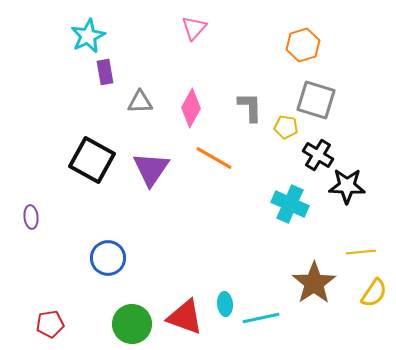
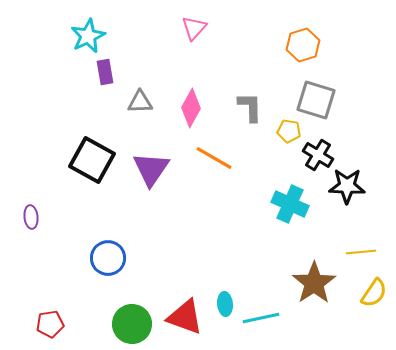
yellow pentagon: moved 3 px right, 4 px down
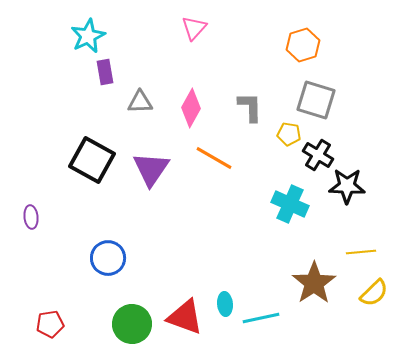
yellow pentagon: moved 3 px down
yellow semicircle: rotated 12 degrees clockwise
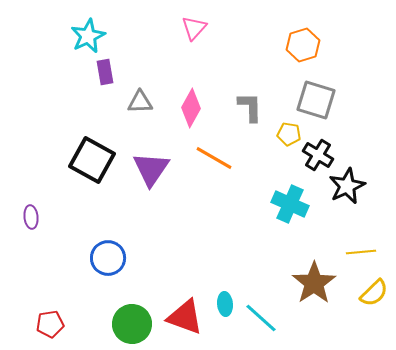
black star: rotated 27 degrees counterclockwise
cyan line: rotated 54 degrees clockwise
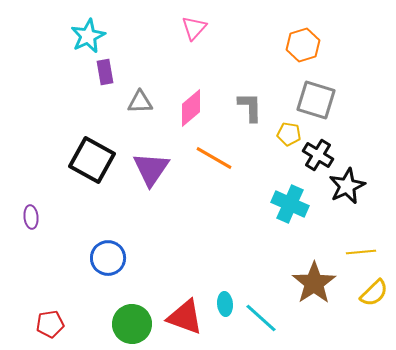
pink diamond: rotated 21 degrees clockwise
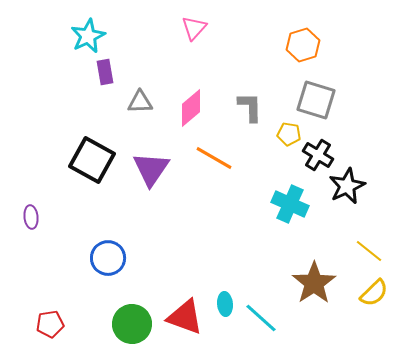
yellow line: moved 8 px right, 1 px up; rotated 44 degrees clockwise
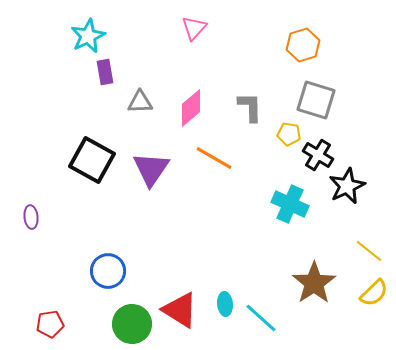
blue circle: moved 13 px down
red triangle: moved 5 px left, 7 px up; rotated 12 degrees clockwise
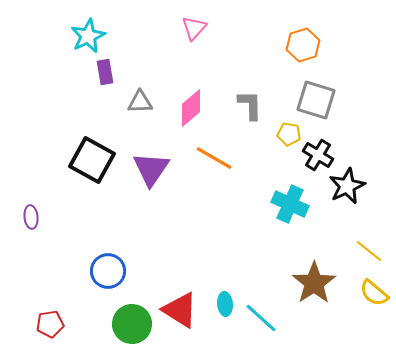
gray L-shape: moved 2 px up
yellow semicircle: rotated 84 degrees clockwise
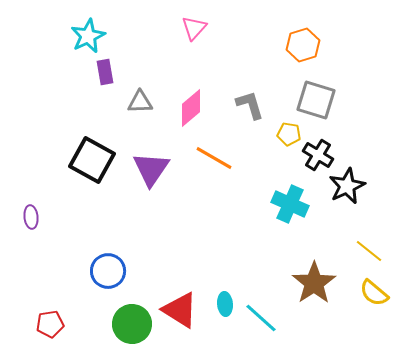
gray L-shape: rotated 16 degrees counterclockwise
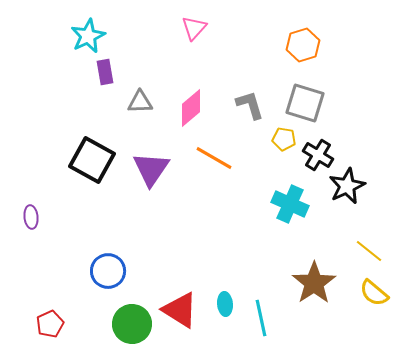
gray square: moved 11 px left, 3 px down
yellow pentagon: moved 5 px left, 5 px down
cyan line: rotated 36 degrees clockwise
red pentagon: rotated 16 degrees counterclockwise
